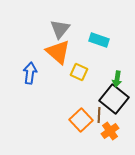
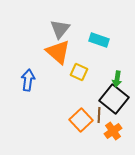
blue arrow: moved 2 px left, 7 px down
orange cross: moved 3 px right
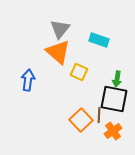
black square: rotated 28 degrees counterclockwise
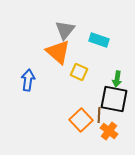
gray triangle: moved 5 px right, 1 px down
orange cross: moved 4 px left; rotated 18 degrees counterclockwise
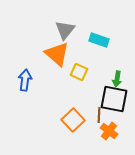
orange triangle: moved 1 px left, 2 px down
blue arrow: moved 3 px left
orange square: moved 8 px left
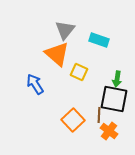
blue arrow: moved 10 px right, 4 px down; rotated 40 degrees counterclockwise
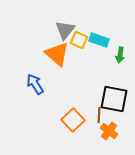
yellow square: moved 32 px up
green arrow: moved 3 px right, 24 px up
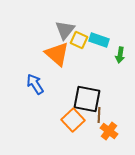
black square: moved 27 px left
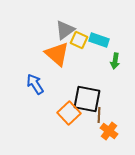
gray triangle: rotated 15 degrees clockwise
green arrow: moved 5 px left, 6 px down
orange square: moved 4 px left, 7 px up
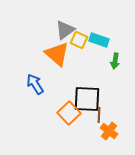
black square: rotated 8 degrees counterclockwise
